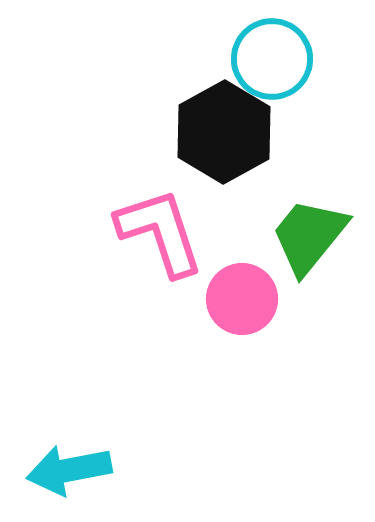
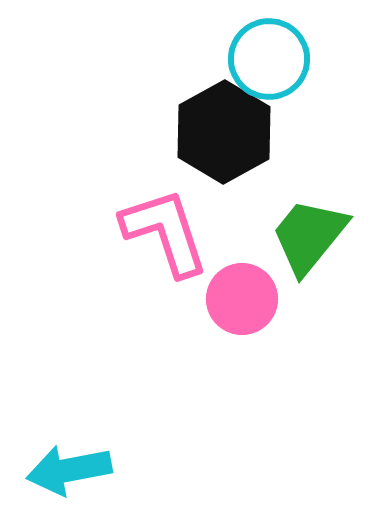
cyan circle: moved 3 px left
pink L-shape: moved 5 px right
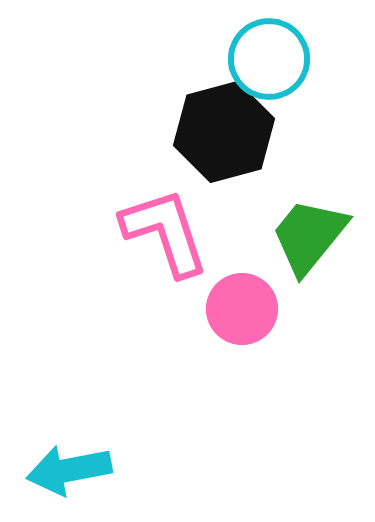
black hexagon: rotated 14 degrees clockwise
pink circle: moved 10 px down
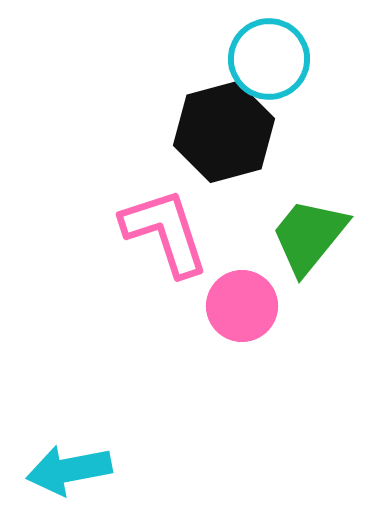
pink circle: moved 3 px up
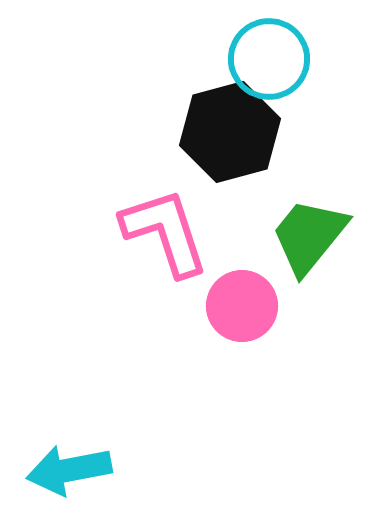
black hexagon: moved 6 px right
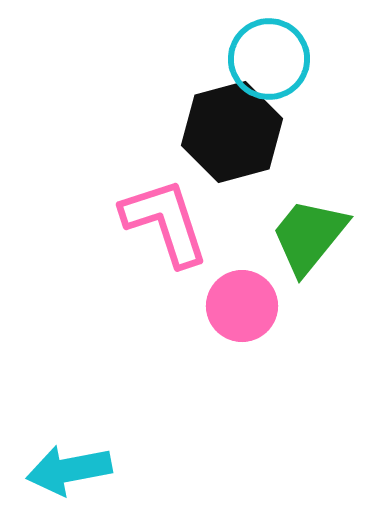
black hexagon: moved 2 px right
pink L-shape: moved 10 px up
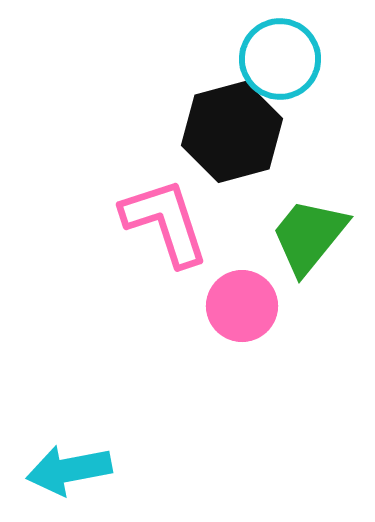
cyan circle: moved 11 px right
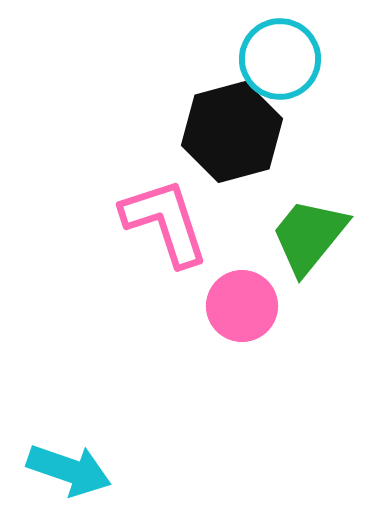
cyan arrow: rotated 150 degrees counterclockwise
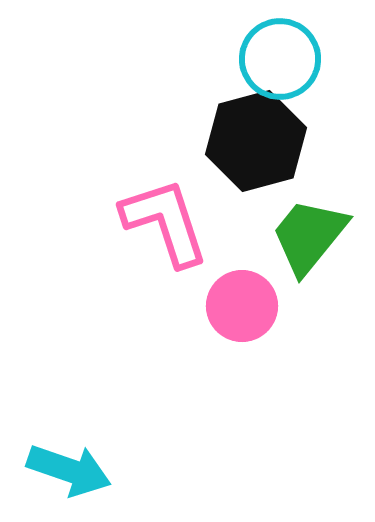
black hexagon: moved 24 px right, 9 px down
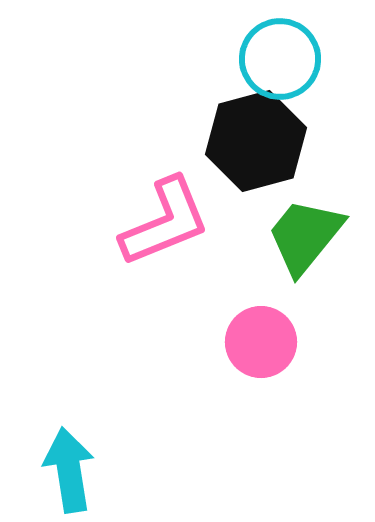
pink L-shape: rotated 86 degrees clockwise
green trapezoid: moved 4 px left
pink circle: moved 19 px right, 36 px down
cyan arrow: rotated 118 degrees counterclockwise
